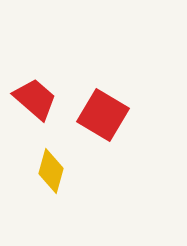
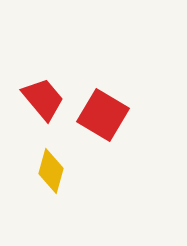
red trapezoid: moved 8 px right; rotated 9 degrees clockwise
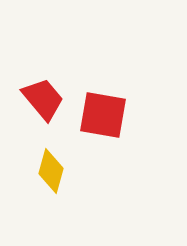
red square: rotated 21 degrees counterclockwise
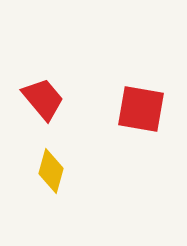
red square: moved 38 px right, 6 px up
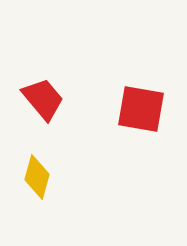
yellow diamond: moved 14 px left, 6 px down
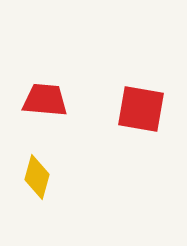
red trapezoid: moved 2 px right, 1 px down; rotated 45 degrees counterclockwise
